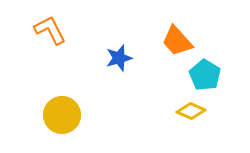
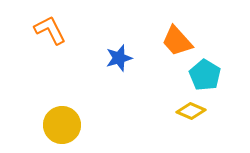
yellow circle: moved 10 px down
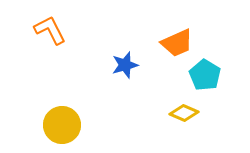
orange trapezoid: moved 2 px down; rotated 72 degrees counterclockwise
blue star: moved 6 px right, 7 px down
yellow diamond: moved 7 px left, 2 px down
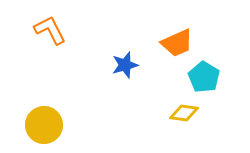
cyan pentagon: moved 1 px left, 2 px down
yellow diamond: rotated 16 degrees counterclockwise
yellow circle: moved 18 px left
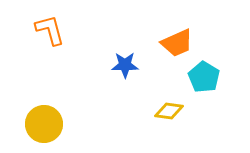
orange L-shape: rotated 12 degrees clockwise
blue star: rotated 16 degrees clockwise
yellow diamond: moved 15 px left, 2 px up
yellow circle: moved 1 px up
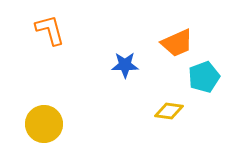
cyan pentagon: rotated 20 degrees clockwise
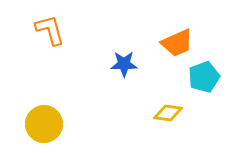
blue star: moved 1 px left, 1 px up
yellow diamond: moved 1 px left, 2 px down
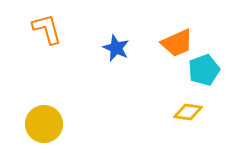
orange L-shape: moved 3 px left, 1 px up
blue star: moved 8 px left, 16 px up; rotated 24 degrees clockwise
cyan pentagon: moved 7 px up
yellow diamond: moved 20 px right, 1 px up
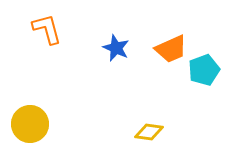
orange trapezoid: moved 6 px left, 6 px down
yellow diamond: moved 39 px left, 20 px down
yellow circle: moved 14 px left
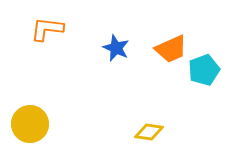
orange L-shape: rotated 68 degrees counterclockwise
